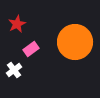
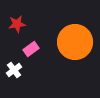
red star: rotated 18 degrees clockwise
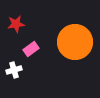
red star: moved 1 px left
white cross: rotated 21 degrees clockwise
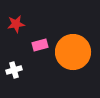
orange circle: moved 2 px left, 10 px down
pink rectangle: moved 9 px right, 4 px up; rotated 21 degrees clockwise
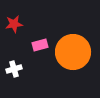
red star: moved 2 px left
white cross: moved 1 px up
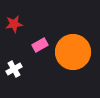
pink rectangle: rotated 14 degrees counterclockwise
white cross: rotated 14 degrees counterclockwise
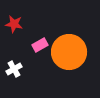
red star: rotated 18 degrees clockwise
orange circle: moved 4 px left
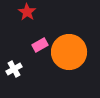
red star: moved 13 px right, 12 px up; rotated 24 degrees clockwise
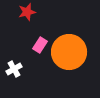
red star: rotated 24 degrees clockwise
pink rectangle: rotated 28 degrees counterclockwise
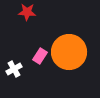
red star: rotated 18 degrees clockwise
pink rectangle: moved 11 px down
